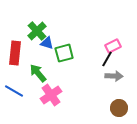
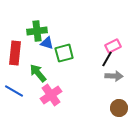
green cross: rotated 36 degrees clockwise
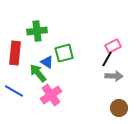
blue triangle: moved 19 px down; rotated 16 degrees clockwise
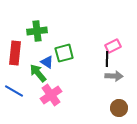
black line: rotated 28 degrees counterclockwise
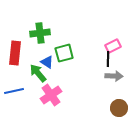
green cross: moved 3 px right, 2 px down
black line: moved 1 px right
blue line: rotated 42 degrees counterclockwise
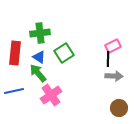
green square: rotated 18 degrees counterclockwise
blue triangle: moved 8 px left, 5 px up
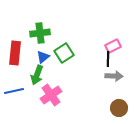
blue triangle: moved 4 px right; rotated 48 degrees clockwise
green arrow: moved 1 px left, 2 px down; rotated 120 degrees counterclockwise
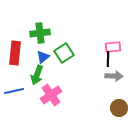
pink rectangle: moved 1 px down; rotated 21 degrees clockwise
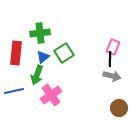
pink rectangle: rotated 63 degrees counterclockwise
red rectangle: moved 1 px right
black line: moved 2 px right
gray arrow: moved 2 px left; rotated 12 degrees clockwise
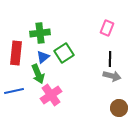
pink rectangle: moved 6 px left, 19 px up
green arrow: moved 1 px right, 1 px up; rotated 42 degrees counterclockwise
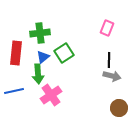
black line: moved 1 px left, 1 px down
green arrow: rotated 18 degrees clockwise
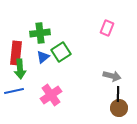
green square: moved 3 px left, 1 px up
black line: moved 9 px right, 34 px down
green arrow: moved 18 px left, 5 px up
